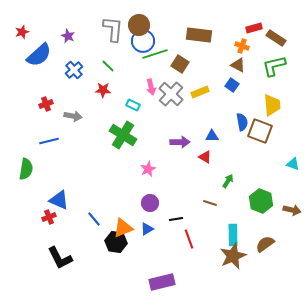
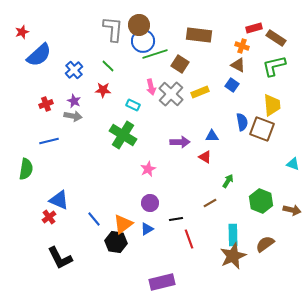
purple star at (68, 36): moved 6 px right, 65 px down
brown square at (260, 131): moved 2 px right, 2 px up
brown line at (210, 203): rotated 48 degrees counterclockwise
red cross at (49, 217): rotated 16 degrees counterclockwise
orange triangle at (123, 228): moved 4 px up; rotated 15 degrees counterclockwise
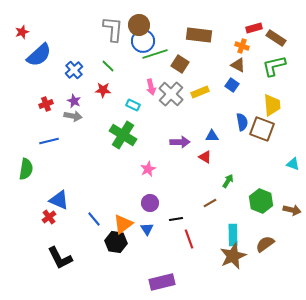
blue triangle at (147, 229): rotated 32 degrees counterclockwise
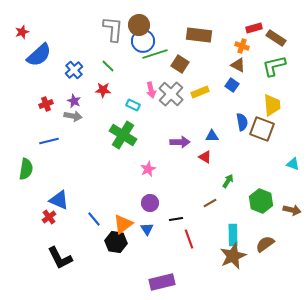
pink arrow at (151, 87): moved 3 px down
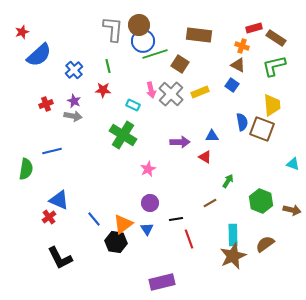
green line at (108, 66): rotated 32 degrees clockwise
blue line at (49, 141): moved 3 px right, 10 px down
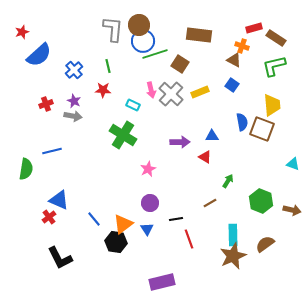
brown triangle at (238, 65): moved 4 px left, 5 px up
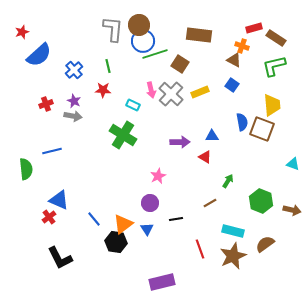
green semicircle at (26, 169): rotated 15 degrees counterclockwise
pink star at (148, 169): moved 10 px right, 7 px down
cyan rectangle at (233, 235): moved 4 px up; rotated 75 degrees counterclockwise
red line at (189, 239): moved 11 px right, 10 px down
